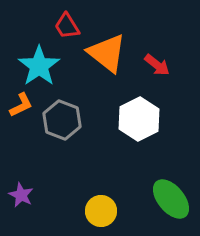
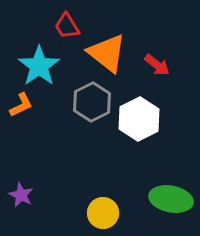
gray hexagon: moved 30 px right, 18 px up; rotated 12 degrees clockwise
green ellipse: rotated 39 degrees counterclockwise
yellow circle: moved 2 px right, 2 px down
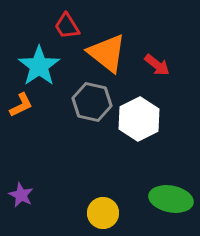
gray hexagon: rotated 21 degrees counterclockwise
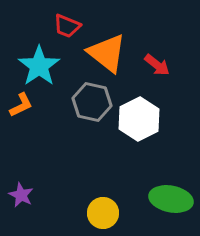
red trapezoid: rotated 36 degrees counterclockwise
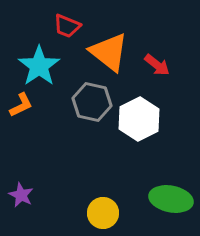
orange triangle: moved 2 px right, 1 px up
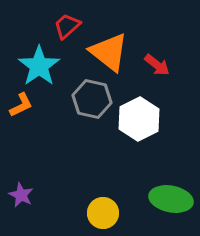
red trapezoid: rotated 116 degrees clockwise
gray hexagon: moved 3 px up
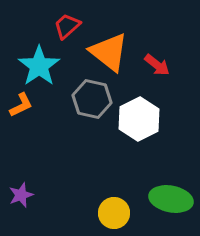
purple star: rotated 25 degrees clockwise
yellow circle: moved 11 px right
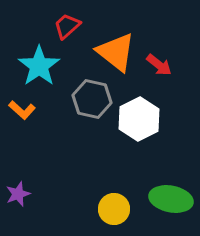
orange triangle: moved 7 px right
red arrow: moved 2 px right
orange L-shape: moved 1 px right, 5 px down; rotated 68 degrees clockwise
purple star: moved 3 px left, 1 px up
yellow circle: moved 4 px up
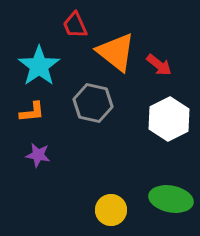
red trapezoid: moved 8 px right, 1 px up; rotated 72 degrees counterclockwise
gray hexagon: moved 1 px right, 4 px down
orange L-shape: moved 10 px right, 2 px down; rotated 48 degrees counterclockwise
white hexagon: moved 30 px right
purple star: moved 20 px right, 39 px up; rotated 30 degrees clockwise
yellow circle: moved 3 px left, 1 px down
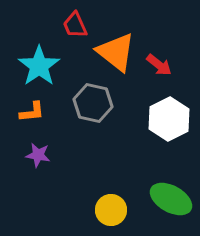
green ellipse: rotated 18 degrees clockwise
